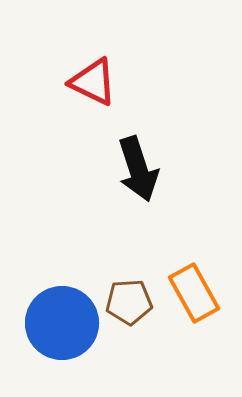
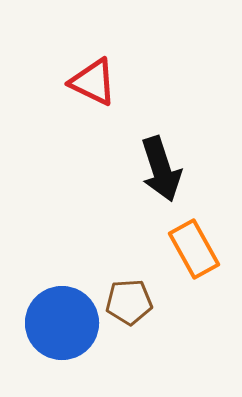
black arrow: moved 23 px right
orange rectangle: moved 44 px up
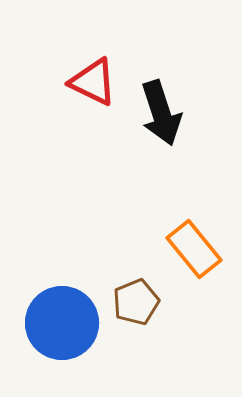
black arrow: moved 56 px up
orange rectangle: rotated 10 degrees counterclockwise
brown pentagon: moved 7 px right; rotated 18 degrees counterclockwise
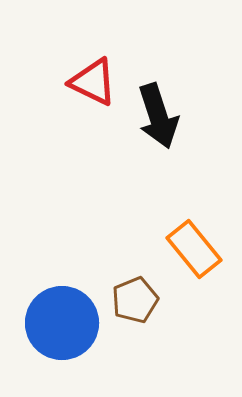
black arrow: moved 3 px left, 3 px down
brown pentagon: moved 1 px left, 2 px up
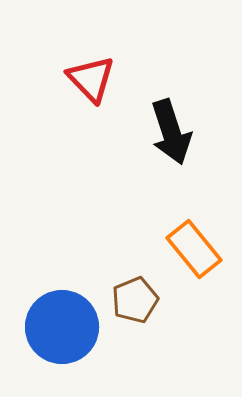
red triangle: moved 2 px left, 3 px up; rotated 20 degrees clockwise
black arrow: moved 13 px right, 16 px down
blue circle: moved 4 px down
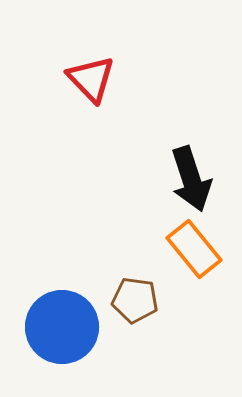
black arrow: moved 20 px right, 47 px down
brown pentagon: rotated 30 degrees clockwise
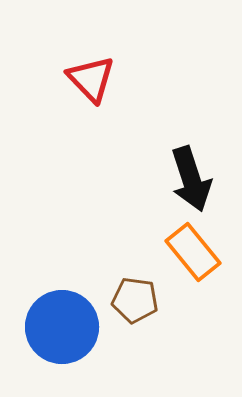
orange rectangle: moved 1 px left, 3 px down
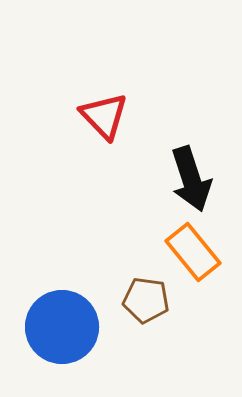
red triangle: moved 13 px right, 37 px down
brown pentagon: moved 11 px right
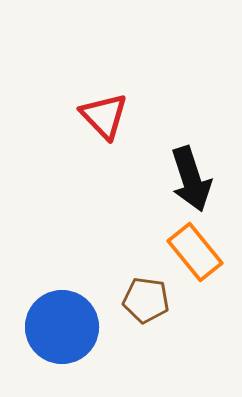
orange rectangle: moved 2 px right
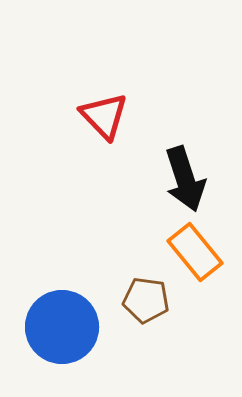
black arrow: moved 6 px left
